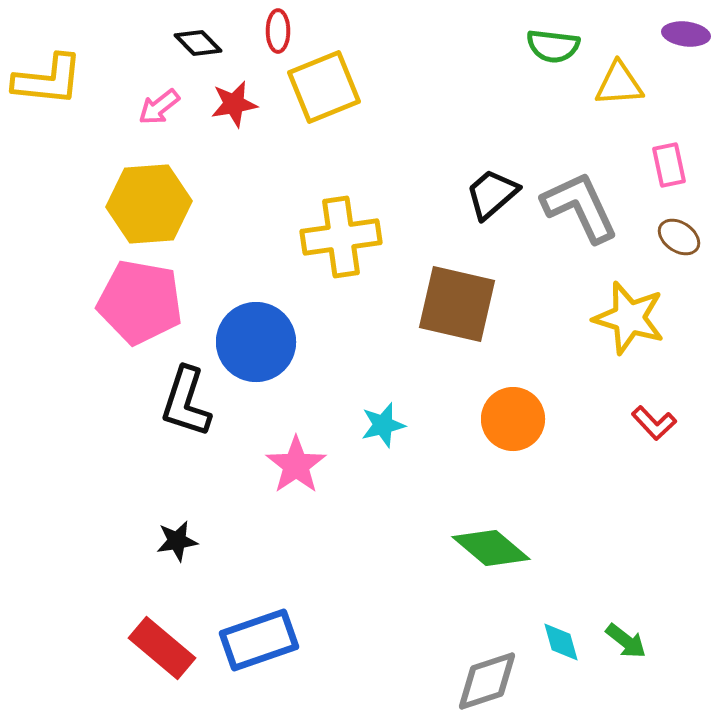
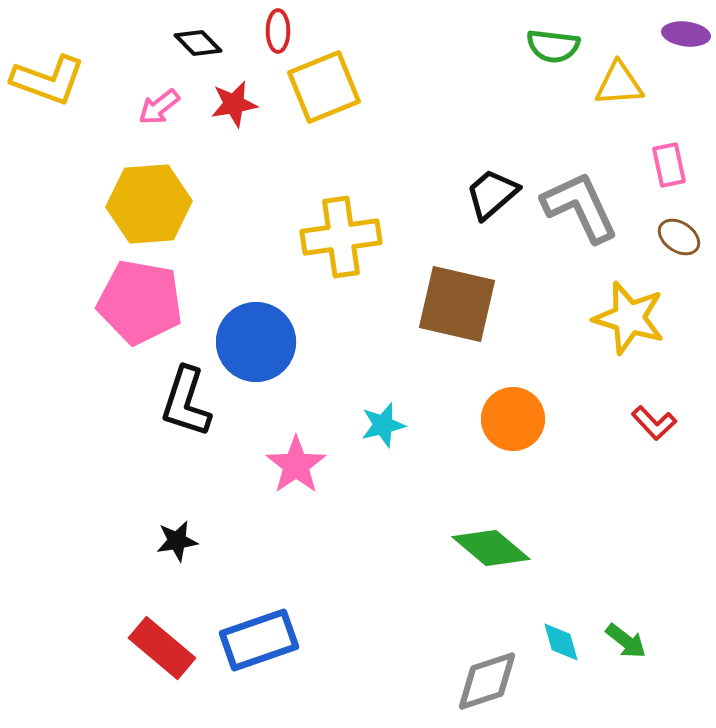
yellow L-shape: rotated 14 degrees clockwise
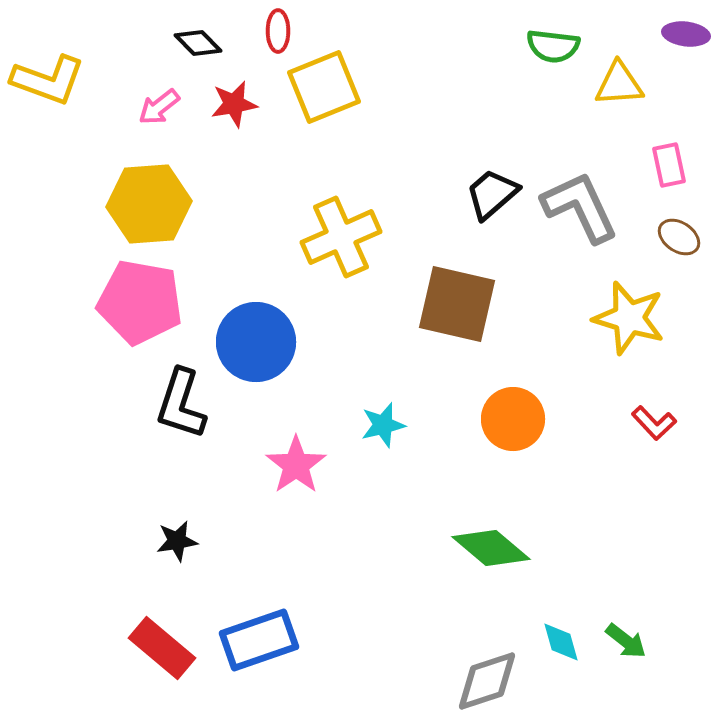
yellow cross: rotated 16 degrees counterclockwise
black L-shape: moved 5 px left, 2 px down
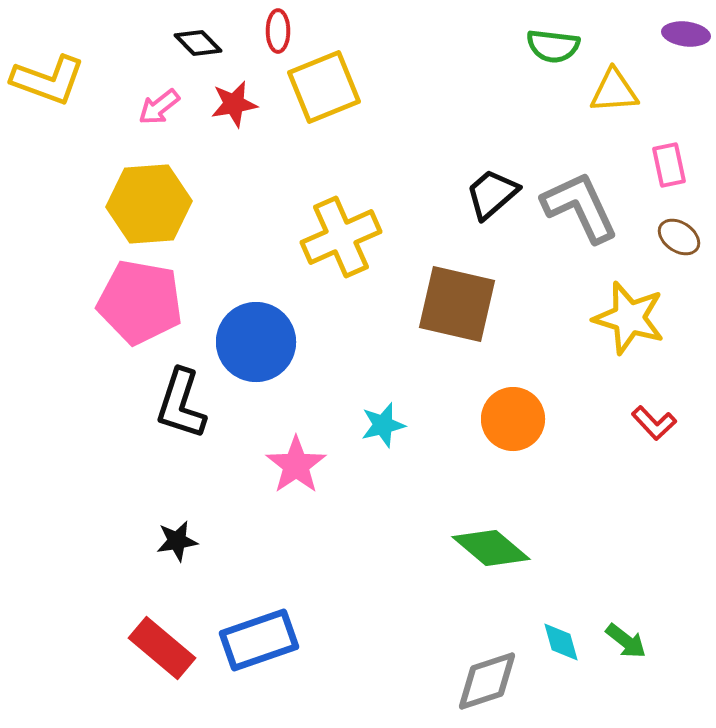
yellow triangle: moved 5 px left, 7 px down
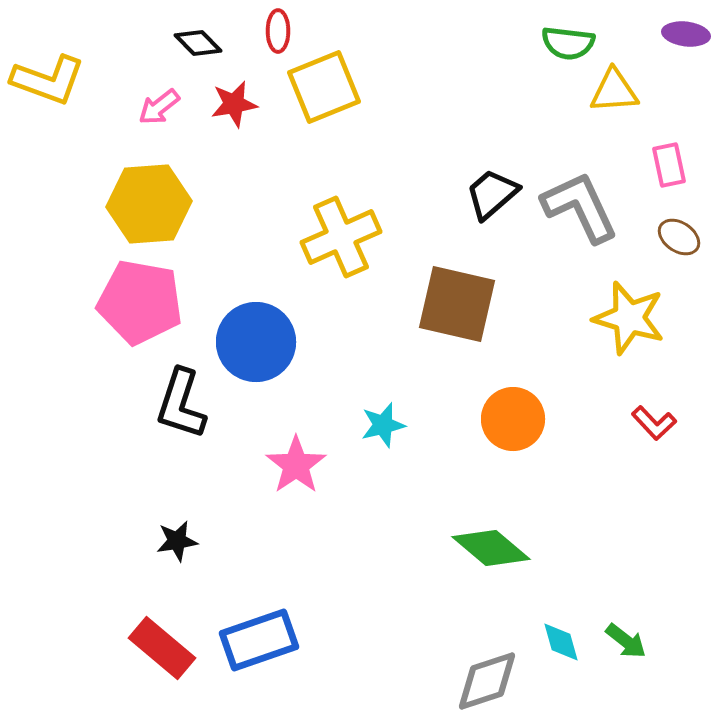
green semicircle: moved 15 px right, 3 px up
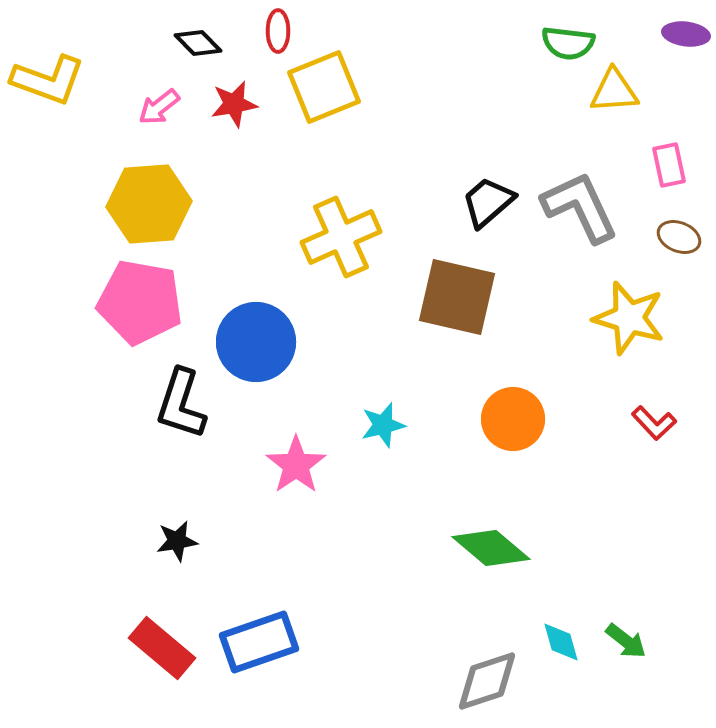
black trapezoid: moved 4 px left, 8 px down
brown ellipse: rotated 12 degrees counterclockwise
brown square: moved 7 px up
blue rectangle: moved 2 px down
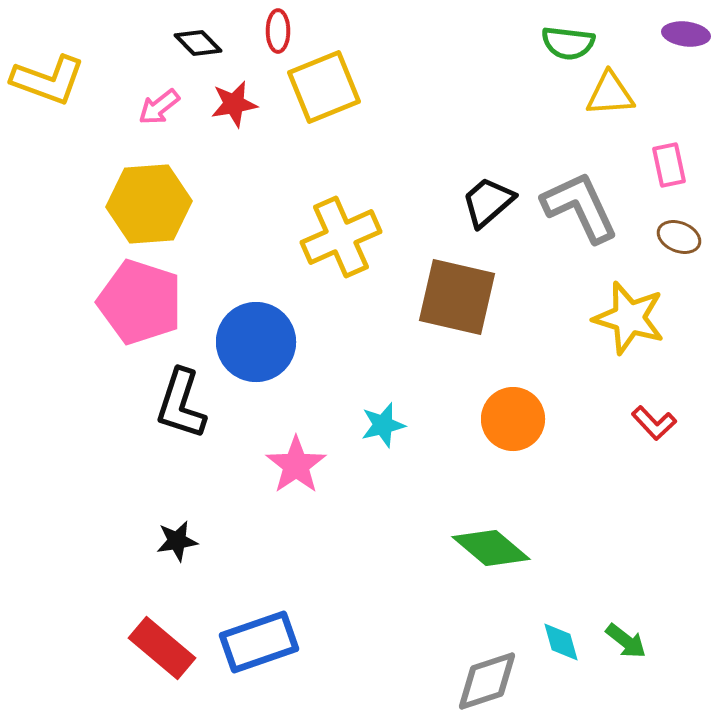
yellow triangle: moved 4 px left, 3 px down
pink pentagon: rotated 8 degrees clockwise
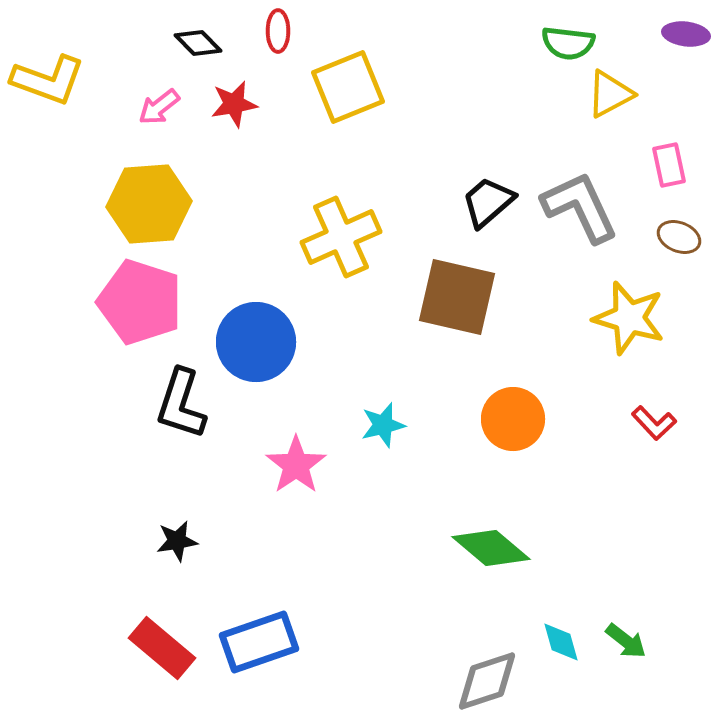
yellow square: moved 24 px right
yellow triangle: rotated 24 degrees counterclockwise
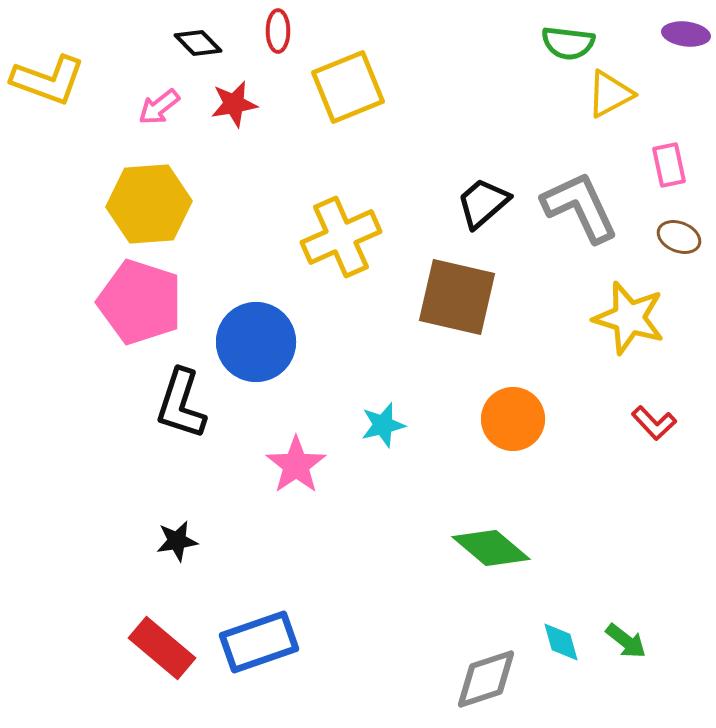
black trapezoid: moved 5 px left, 1 px down
gray diamond: moved 1 px left, 2 px up
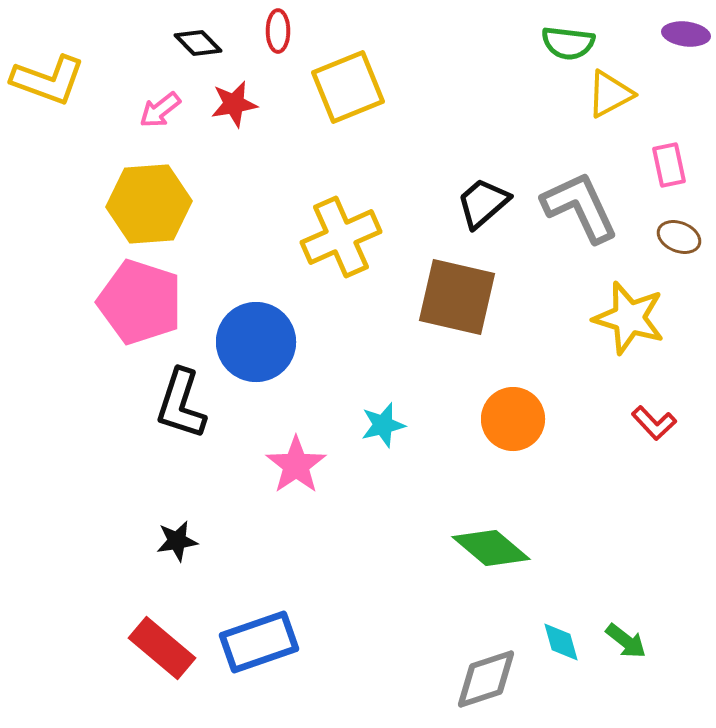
pink arrow: moved 1 px right, 3 px down
